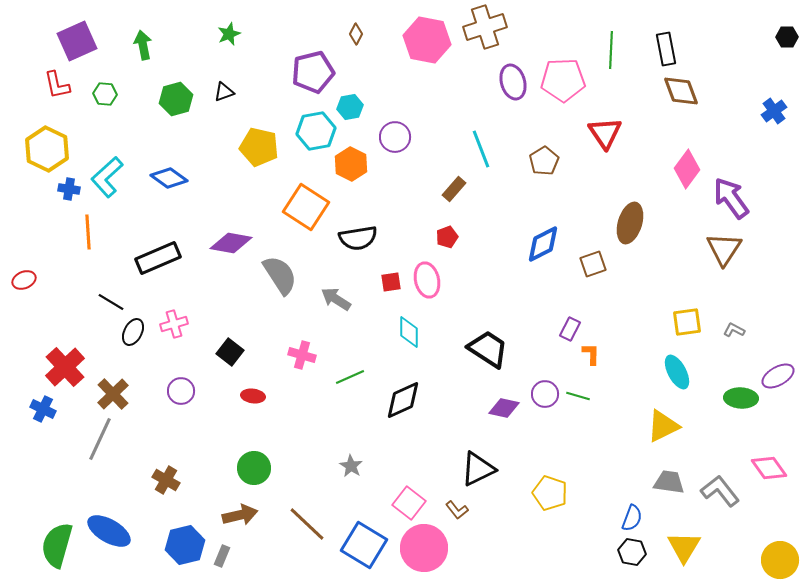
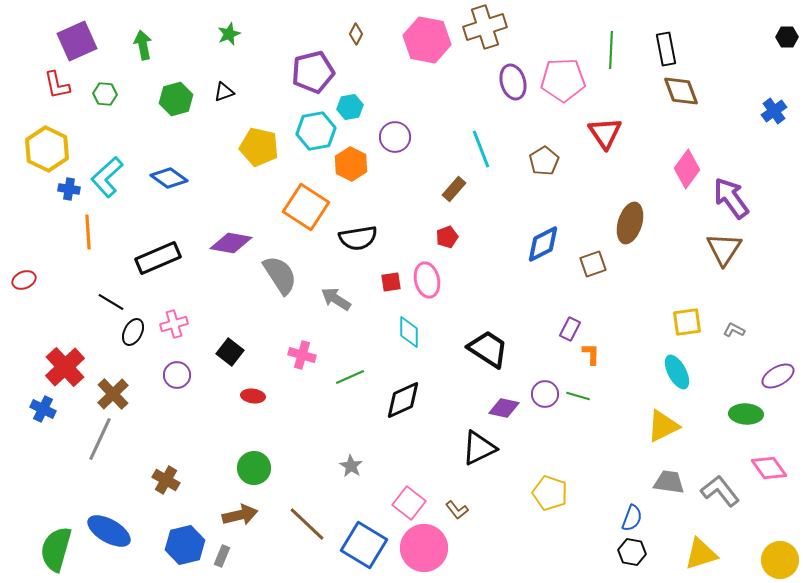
purple circle at (181, 391): moved 4 px left, 16 px up
green ellipse at (741, 398): moved 5 px right, 16 px down
black triangle at (478, 469): moved 1 px right, 21 px up
green semicircle at (57, 545): moved 1 px left, 4 px down
yellow triangle at (684, 547): moved 17 px right, 7 px down; rotated 42 degrees clockwise
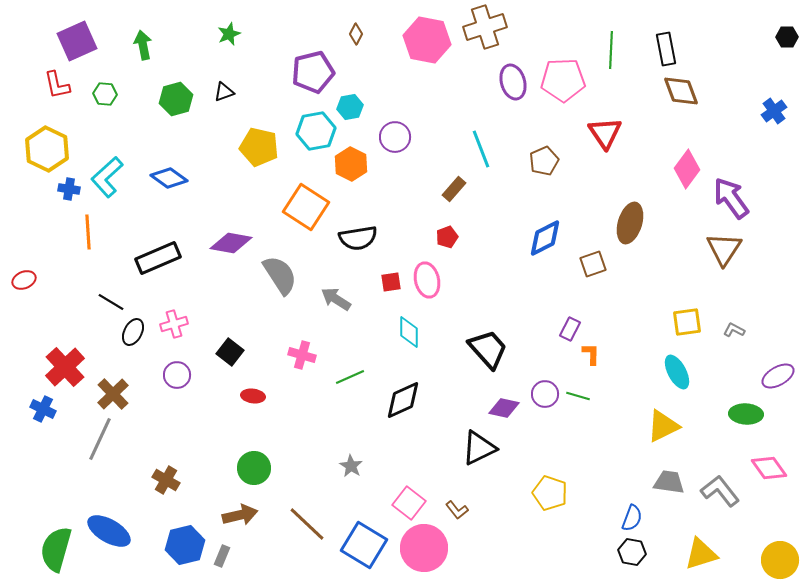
brown pentagon at (544, 161): rotated 8 degrees clockwise
blue diamond at (543, 244): moved 2 px right, 6 px up
black trapezoid at (488, 349): rotated 15 degrees clockwise
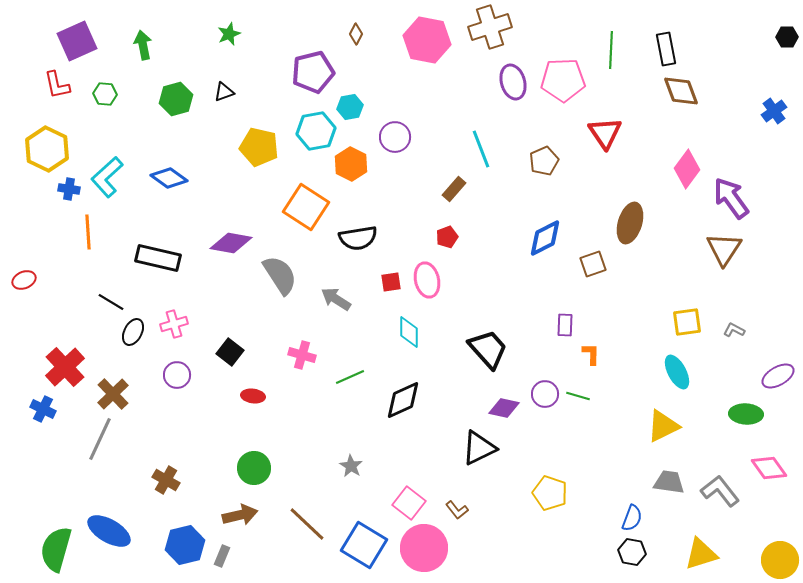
brown cross at (485, 27): moved 5 px right
black rectangle at (158, 258): rotated 36 degrees clockwise
purple rectangle at (570, 329): moved 5 px left, 4 px up; rotated 25 degrees counterclockwise
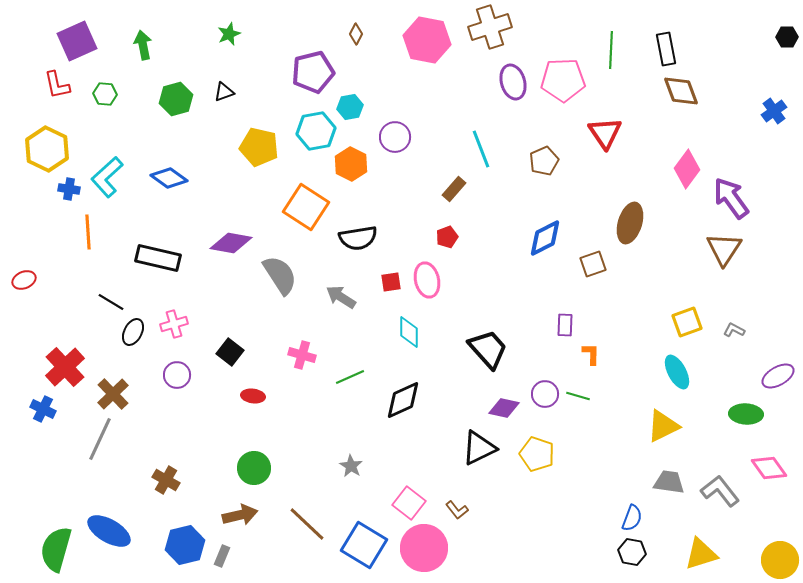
gray arrow at (336, 299): moved 5 px right, 2 px up
yellow square at (687, 322): rotated 12 degrees counterclockwise
yellow pentagon at (550, 493): moved 13 px left, 39 px up
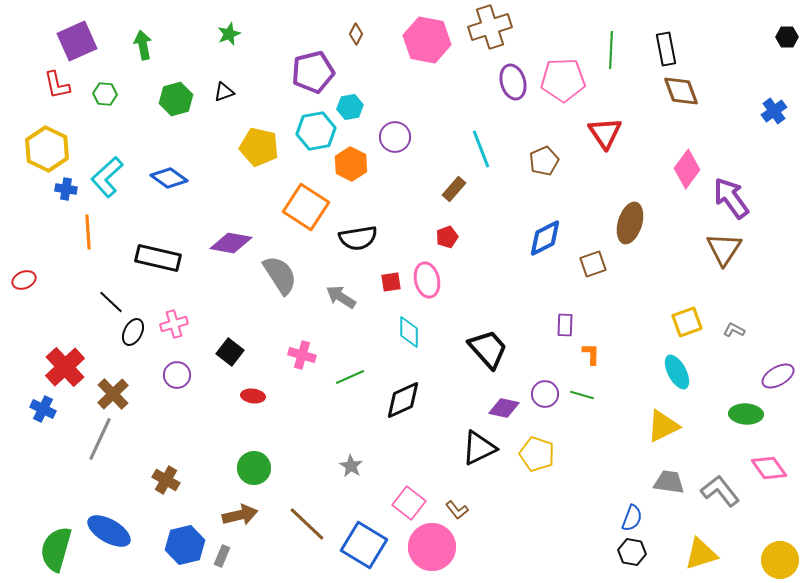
blue cross at (69, 189): moved 3 px left
black line at (111, 302): rotated 12 degrees clockwise
green line at (578, 396): moved 4 px right, 1 px up
pink circle at (424, 548): moved 8 px right, 1 px up
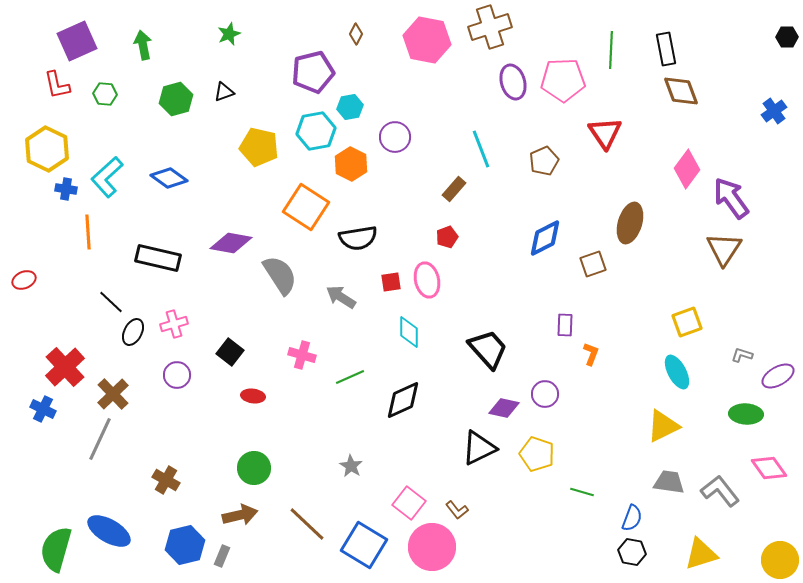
gray L-shape at (734, 330): moved 8 px right, 25 px down; rotated 10 degrees counterclockwise
orange L-shape at (591, 354): rotated 20 degrees clockwise
green line at (582, 395): moved 97 px down
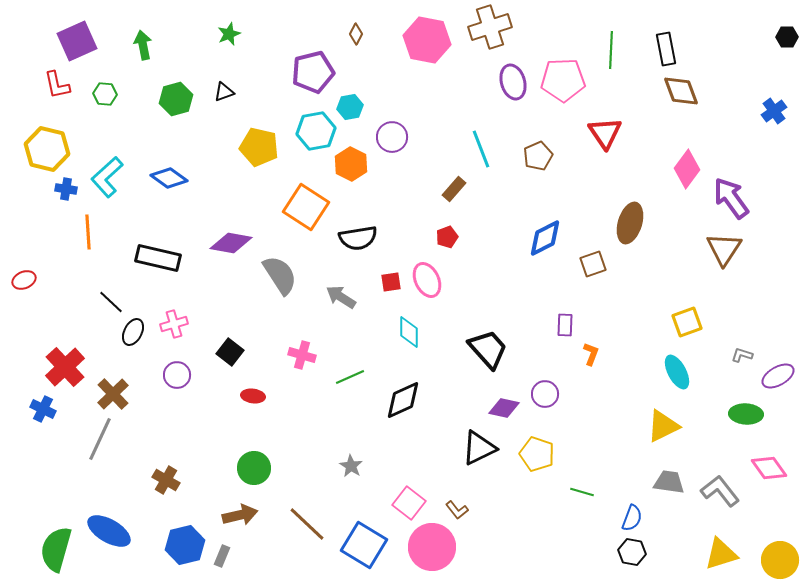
purple circle at (395, 137): moved 3 px left
yellow hexagon at (47, 149): rotated 12 degrees counterclockwise
brown pentagon at (544, 161): moved 6 px left, 5 px up
pink ellipse at (427, 280): rotated 12 degrees counterclockwise
yellow triangle at (701, 554): moved 20 px right
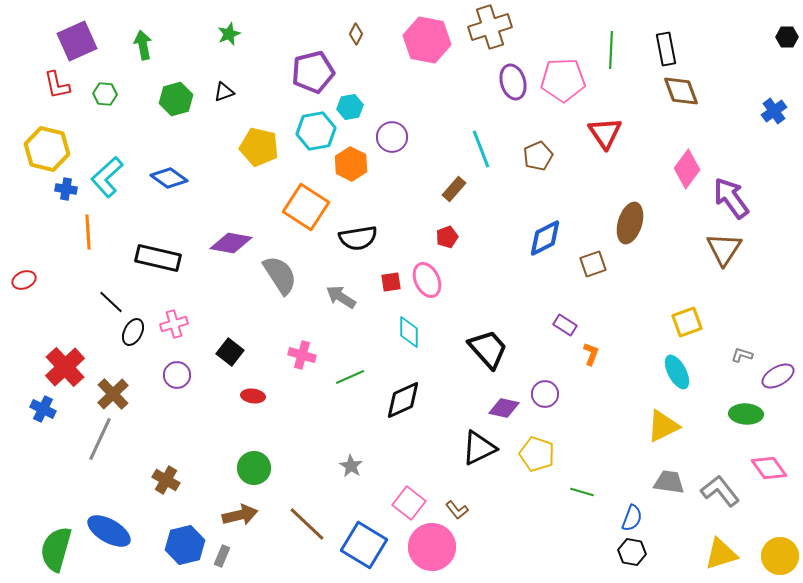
purple rectangle at (565, 325): rotated 60 degrees counterclockwise
yellow circle at (780, 560): moved 4 px up
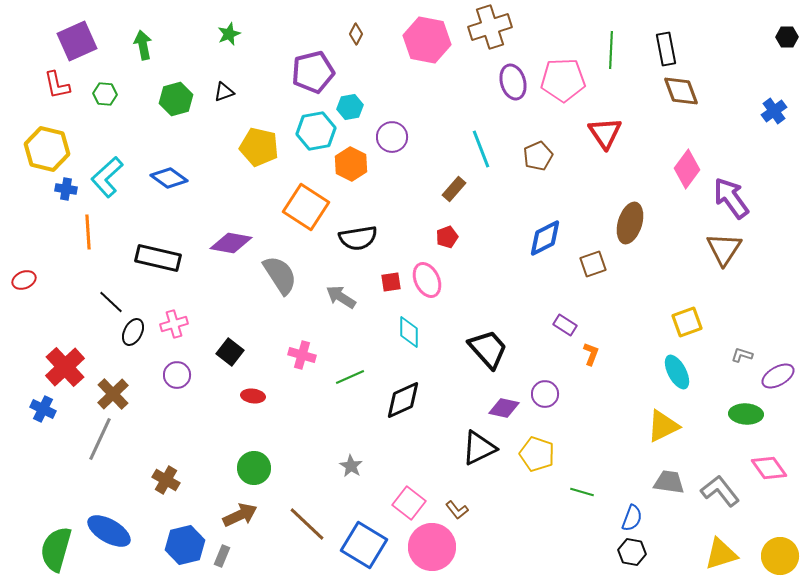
brown arrow at (240, 515): rotated 12 degrees counterclockwise
